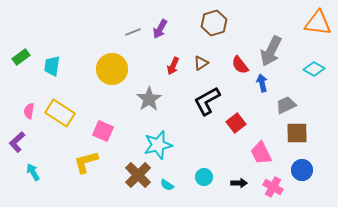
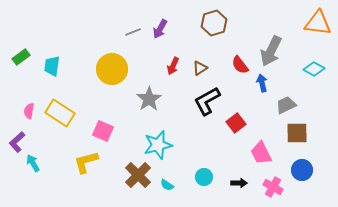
brown triangle: moved 1 px left, 5 px down
cyan arrow: moved 9 px up
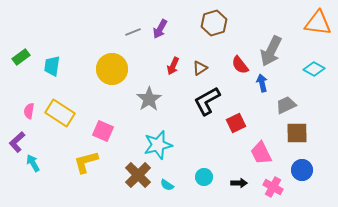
red square: rotated 12 degrees clockwise
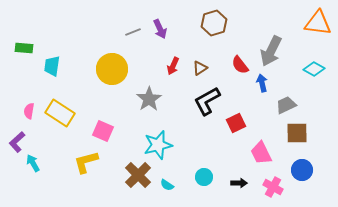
purple arrow: rotated 54 degrees counterclockwise
green rectangle: moved 3 px right, 9 px up; rotated 42 degrees clockwise
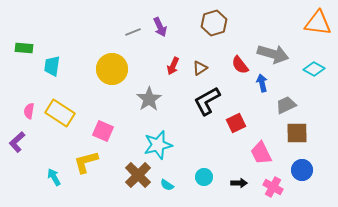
purple arrow: moved 2 px up
gray arrow: moved 2 px right, 3 px down; rotated 100 degrees counterclockwise
cyan arrow: moved 21 px right, 14 px down
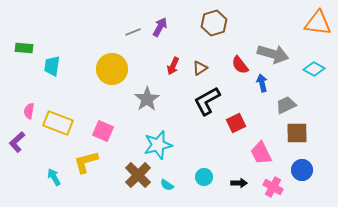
purple arrow: rotated 126 degrees counterclockwise
gray star: moved 2 px left
yellow rectangle: moved 2 px left, 10 px down; rotated 12 degrees counterclockwise
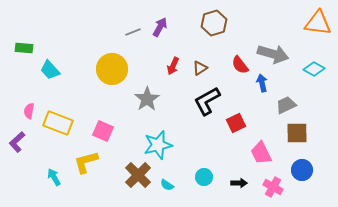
cyan trapezoid: moved 2 px left, 4 px down; rotated 50 degrees counterclockwise
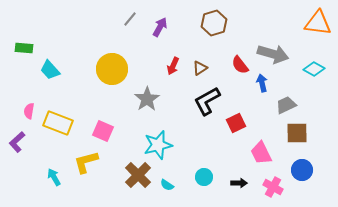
gray line: moved 3 px left, 13 px up; rotated 28 degrees counterclockwise
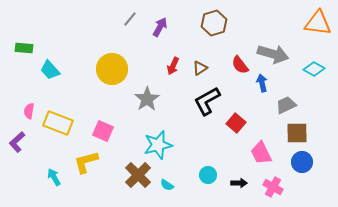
red square: rotated 24 degrees counterclockwise
blue circle: moved 8 px up
cyan circle: moved 4 px right, 2 px up
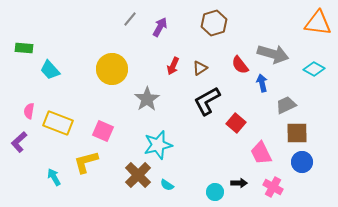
purple L-shape: moved 2 px right
cyan circle: moved 7 px right, 17 px down
